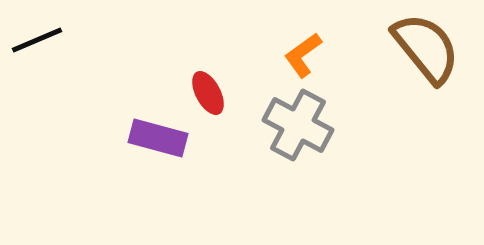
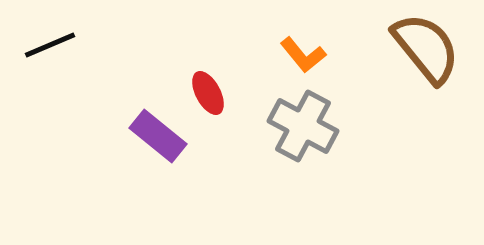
black line: moved 13 px right, 5 px down
orange L-shape: rotated 93 degrees counterclockwise
gray cross: moved 5 px right, 1 px down
purple rectangle: moved 2 px up; rotated 24 degrees clockwise
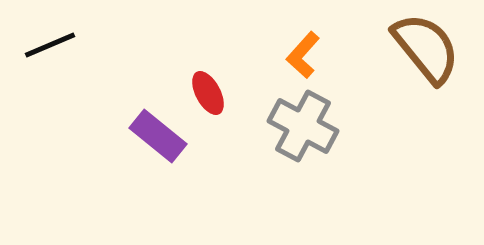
orange L-shape: rotated 81 degrees clockwise
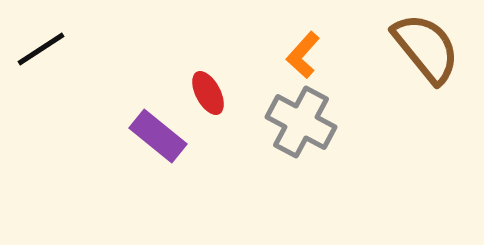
black line: moved 9 px left, 4 px down; rotated 10 degrees counterclockwise
gray cross: moved 2 px left, 4 px up
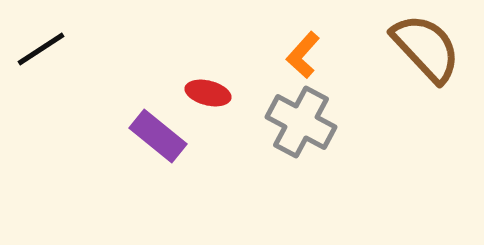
brown semicircle: rotated 4 degrees counterclockwise
red ellipse: rotated 48 degrees counterclockwise
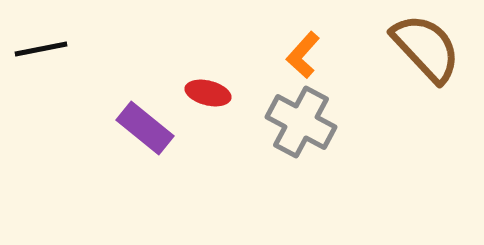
black line: rotated 22 degrees clockwise
purple rectangle: moved 13 px left, 8 px up
